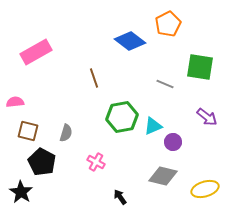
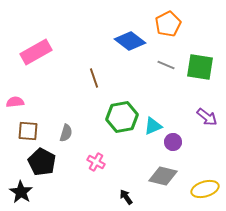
gray line: moved 1 px right, 19 px up
brown square: rotated 10 degrees counterclockwise
black arrow: moved 6 px right
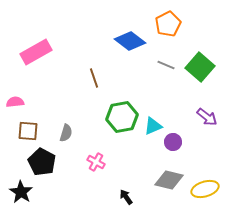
green square: rotated 32 degrees clockwise
gray diamond: moved 6 px right, 4 px down
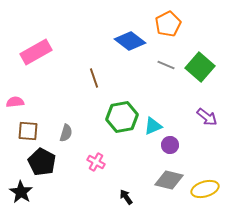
purple circle: moved 3 px left, 3 px down
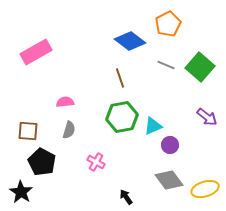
brown line: moved 26 px right
pink semicircle: moved 50 px right
gray semicircle: moved 3 px right, 3 px up
gray diamond: rotated 40 degrees clockwise
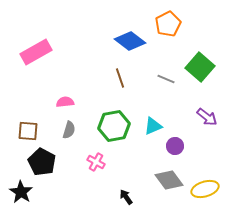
gray line: moved 14 px down
green hexagon: moved 8 px left, 9 px down
purple circle: moved 5 px right, 1 px down
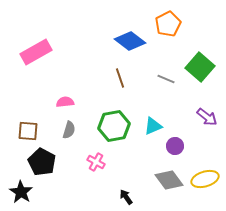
yellow ellipse: moved 10 px up
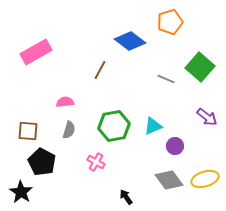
orange pentagon: moved 2 px right, 2 px up; rotated 10 degrees clockwise
brown line: moved 20 px left, 8 px up; rotated 48 degrees clockwise
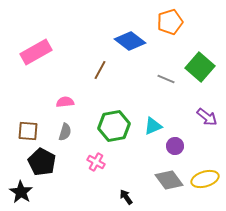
gray semicircle: moved 4 px left, 2 px down
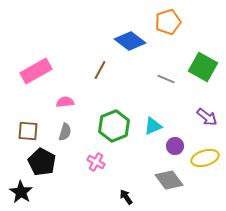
orange pentagon: moved 2 px left
pink rectangle: moved 19 px down
green square: moved 3 px right; rotated 12 degrees counterclockwise
green hexagon: rotated 12 degrees counterclockwise
yellow ellipse: moved 21 px up
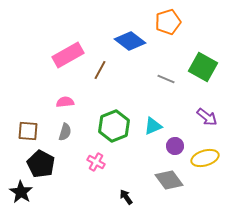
pink rectangle: moved 32 px right, 16 px up
black pentagon: moved 1 px left, 2 px down
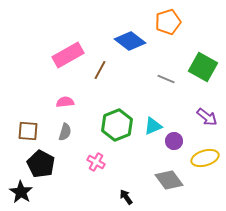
green hexagon: moved 3 px right, 1 px up
purple circle: moved 1 px left, 5 px up
